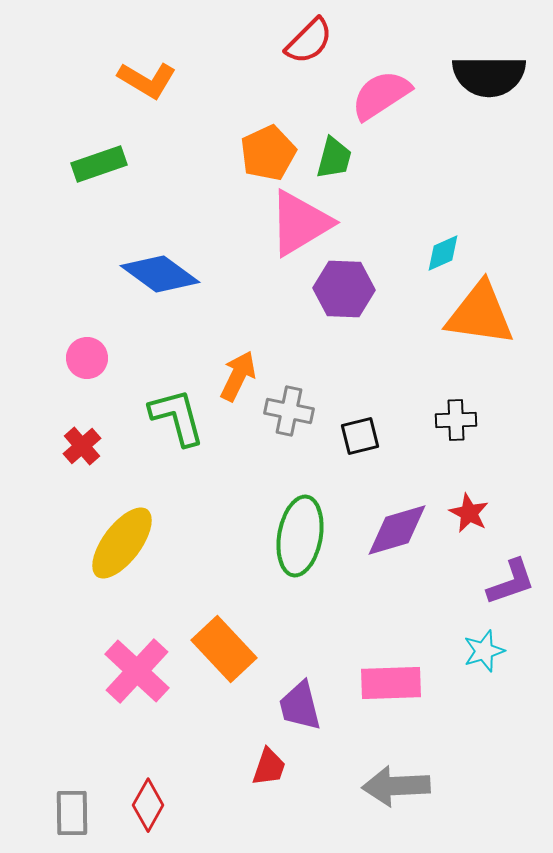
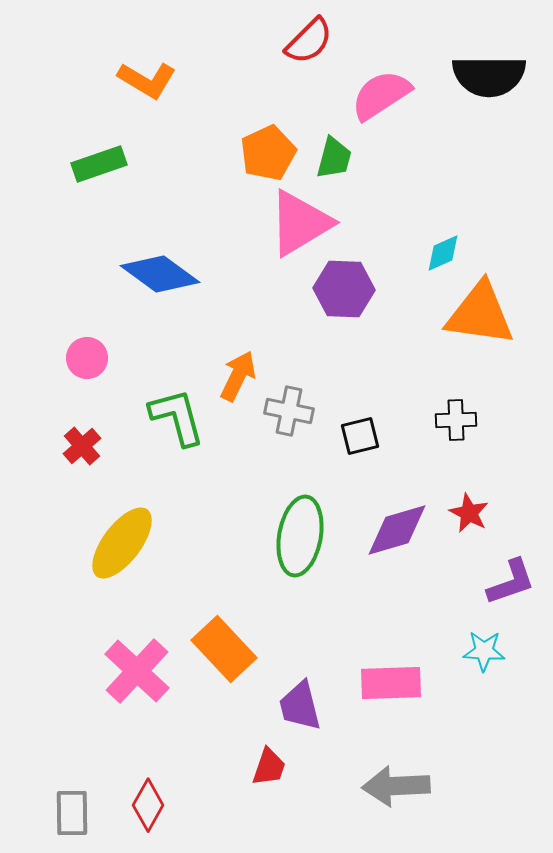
cyan star: rotated 21 degrees clockwise
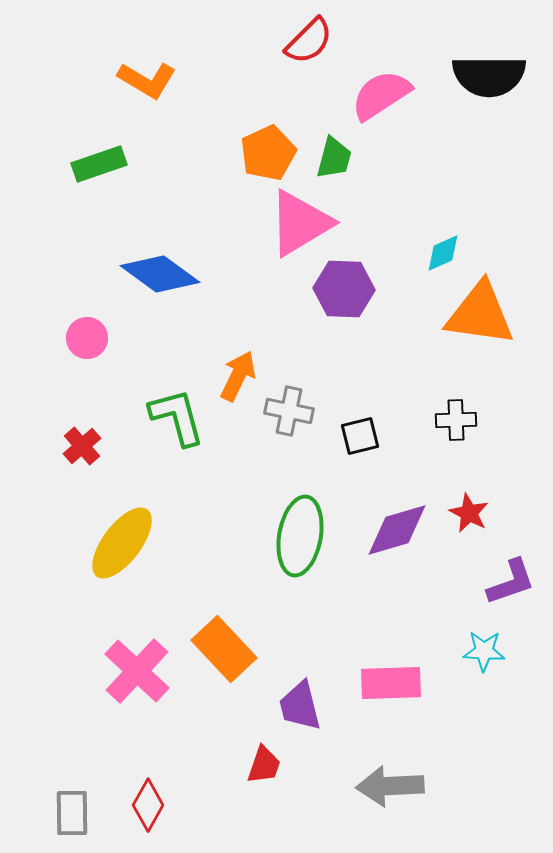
pink circle: moved 20 px up
red trapezoid: moved 5 px left, 2 px up
gray arrow: moved 6 px left
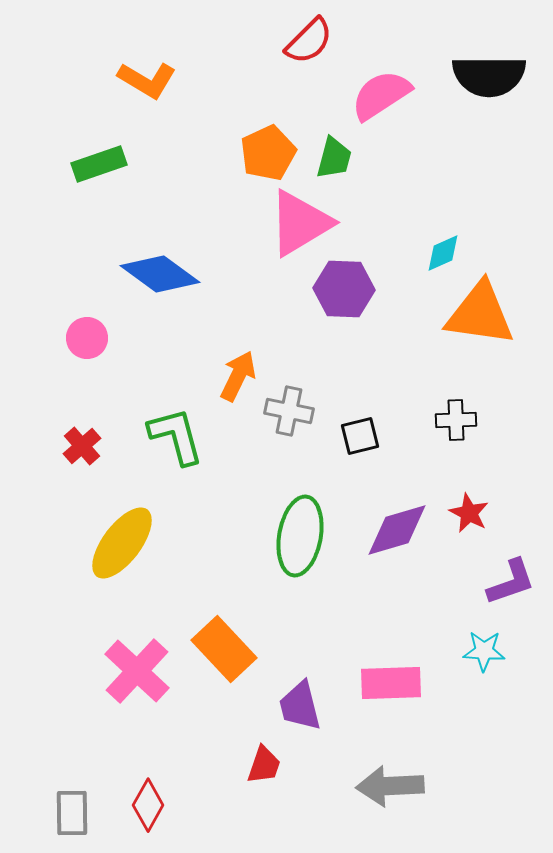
green L-shape: moved 1 px left, 19 px down
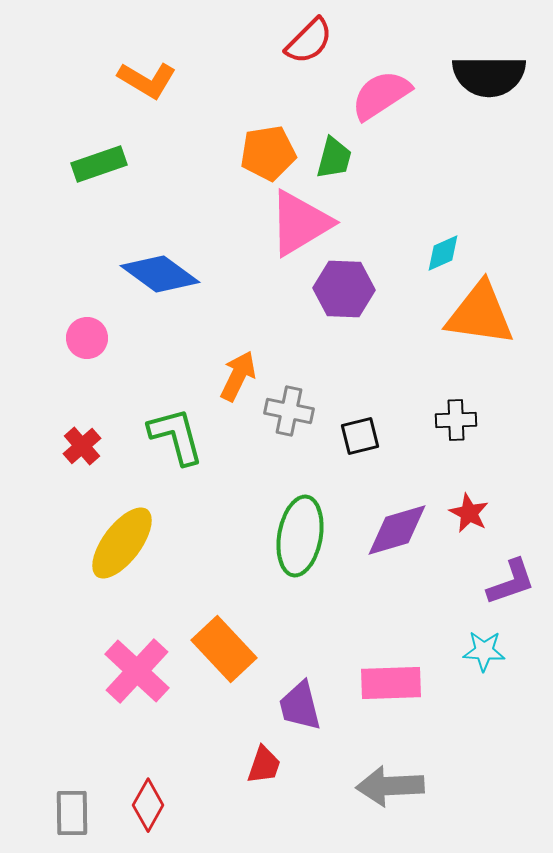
orange pentagon: rotated 16 degrees clockwise
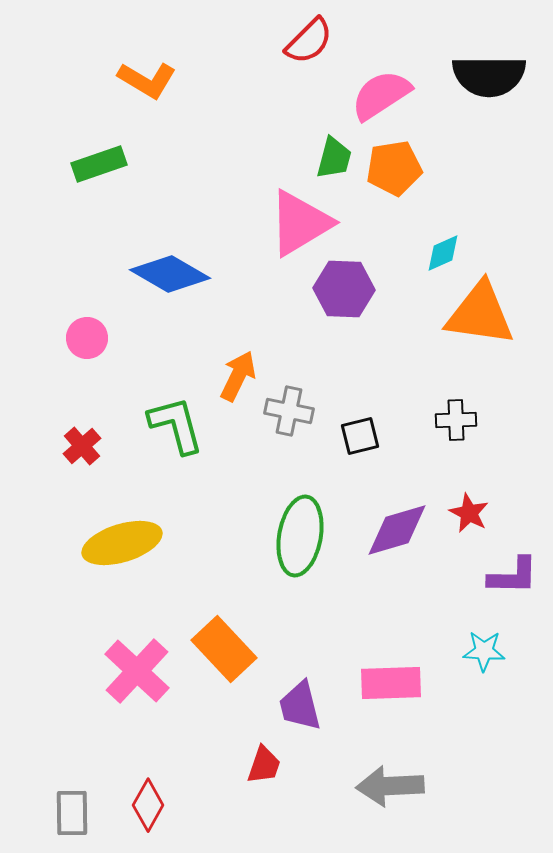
orange pentagon: moved 126 px right, 15 px down
blue diamond: moved 10 px right; rotated 6 degrees counterclockwise
green L-shape: moved 11 px up
yellow ellipse: rotated 36 degrees clockwise
purple L-shape: moved 2 px right, 6 px up; rotated 20 degrees clockwise
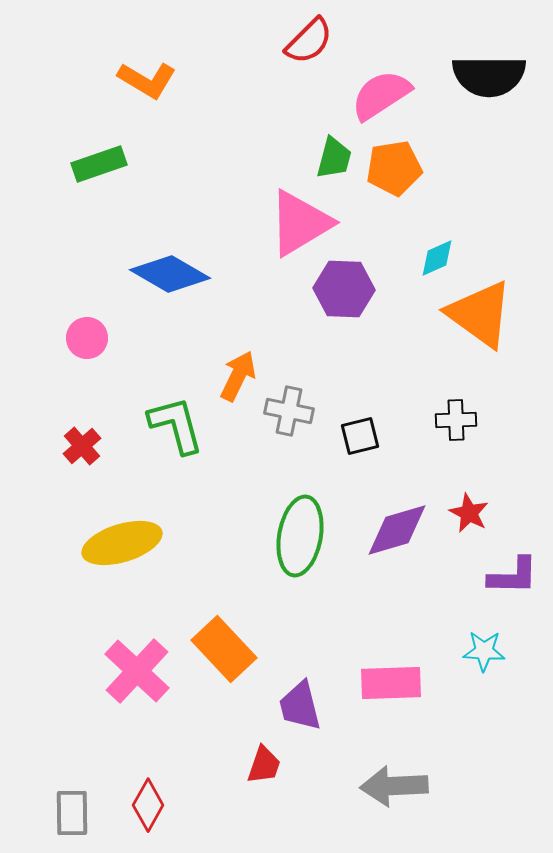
cyan diamond: moved 6 px left, 5 px down
orange triangle: rotated 28 degrees clockwise
gray arrow: moved 4 px right
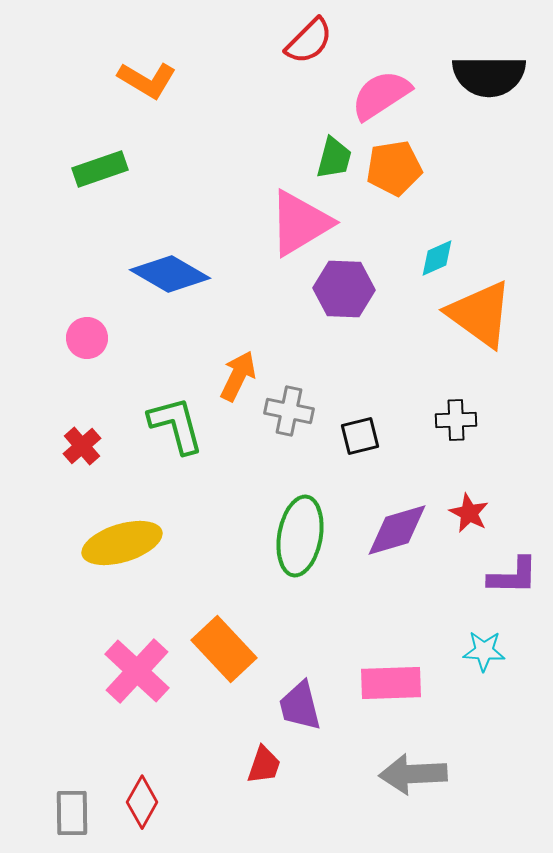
green rectangle: moved 1 px right, 5 px down
gray arrow: moved 19 px right, 12 px up
red diamond: moved 6 px left, 3 px up
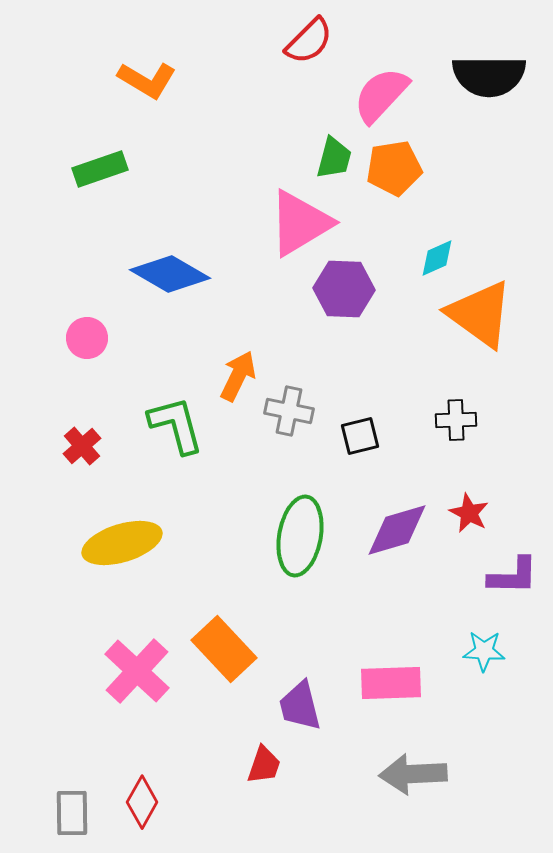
pink semicircle: rotated 14 degrees counterclockwise
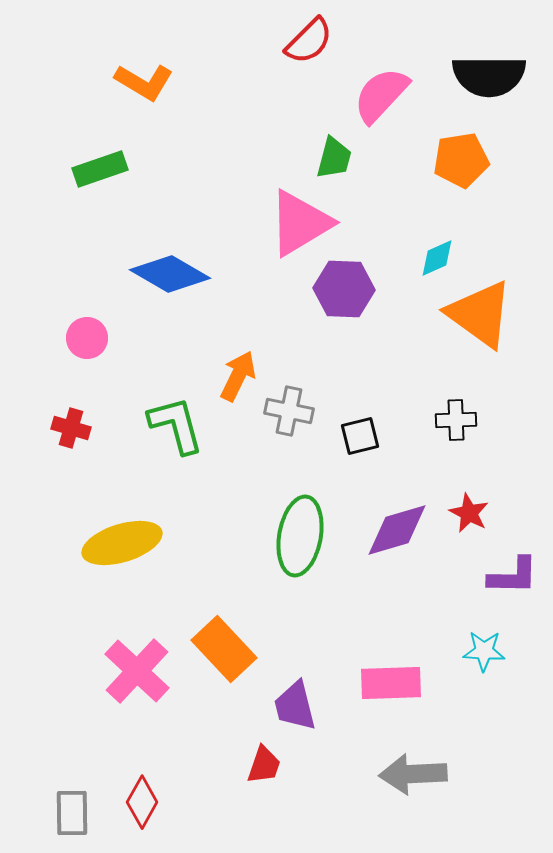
orange L-shape: moved 3 px left, 2 px down
orange pentagon: moved 67 px right, 8 px up
red cross: moved 11 px left, 18 px up; rotated 33 degrees counterclockwise
purple trapezoid: moved 5 px left
